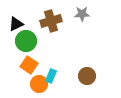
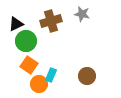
gray star: rotated 14 degrees clockwise
cyan rectangle: moved 1 px up
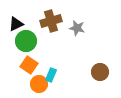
gray star: moved 5 px left, 14 px down
brown circle: moved 13 px right, 4 px up
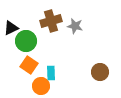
black triangle: moved 5 px left, 4 px down
gray star: moved 2 px left, 2 px up
cyan rectangle: moved 2 px up; rotated 24 degrees counterclockwise
orange circle: moved 2 px right, 2 px down
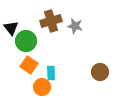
black triangle: rotated 42 degrees counterclockwise
orange circle: moved 1 px right, 1 px down
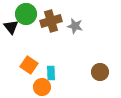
black triangle: moved 1 px up
green circle: moved 27 px up
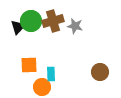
green circle: moved 5 px right, 7 px down
brown cross: moved 2 px right
black triangle: moved 7 px right; rotated 21 degrees clockwise
orange square: rotated 36 degrees counterclockwise
cyan rectangle: moved 1 px down
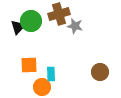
brown cross: moved 6 px right, 7 px up
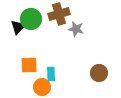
green circle: moved 2 px up
gray star: moved 1 px right, 3 px down
brown circle: moved 1 px left, 1 px down
